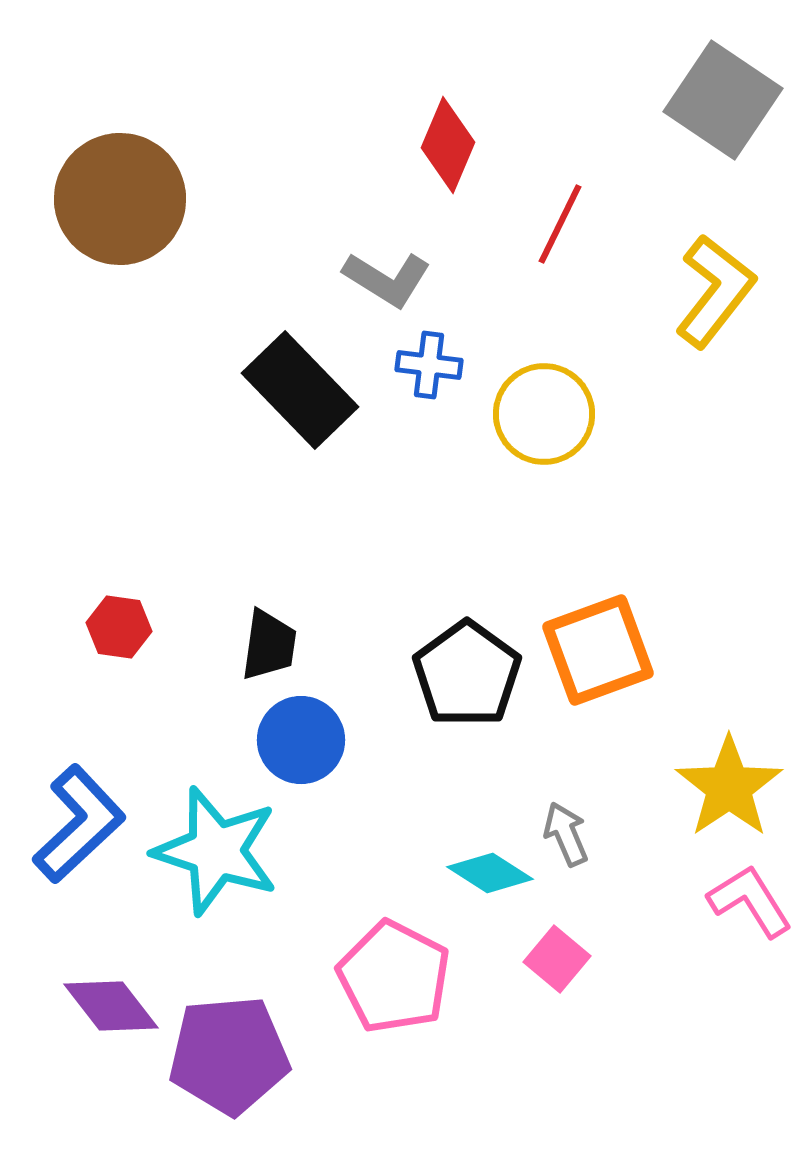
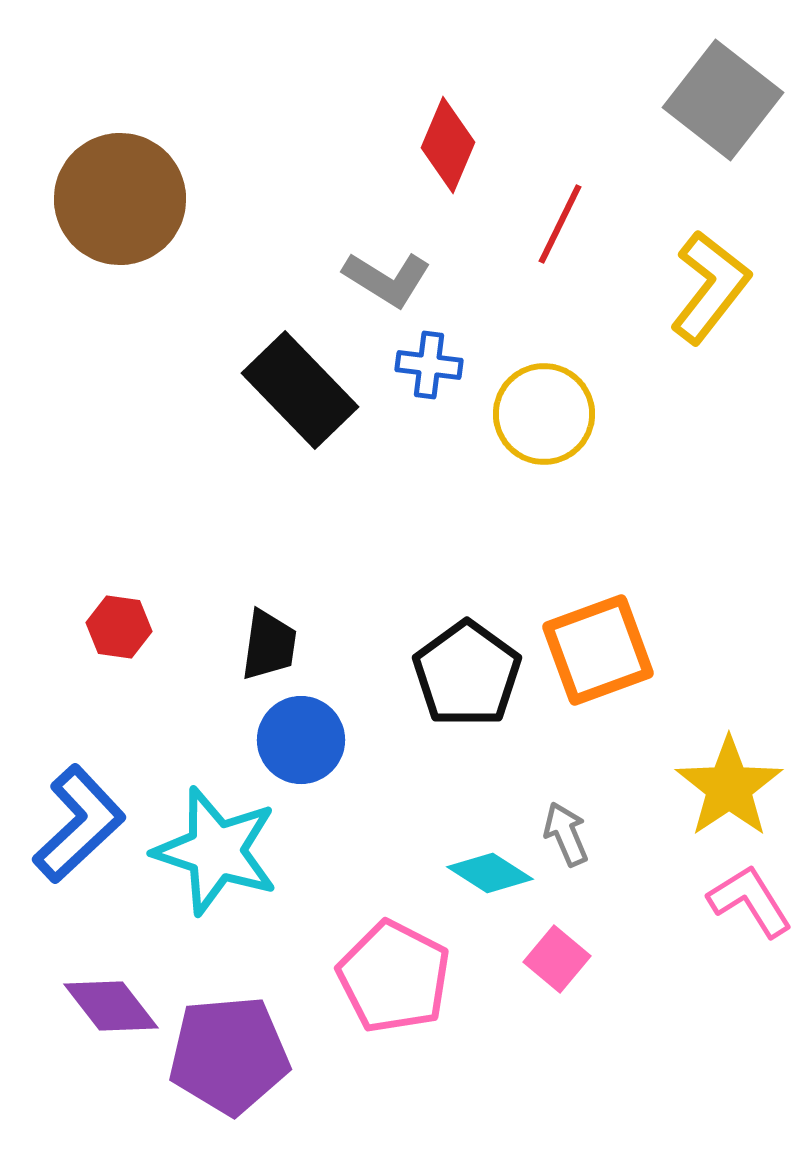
gray square: rotated 4 degrees clockwise
yellow L-shape: moved 5 px left, 4 px up
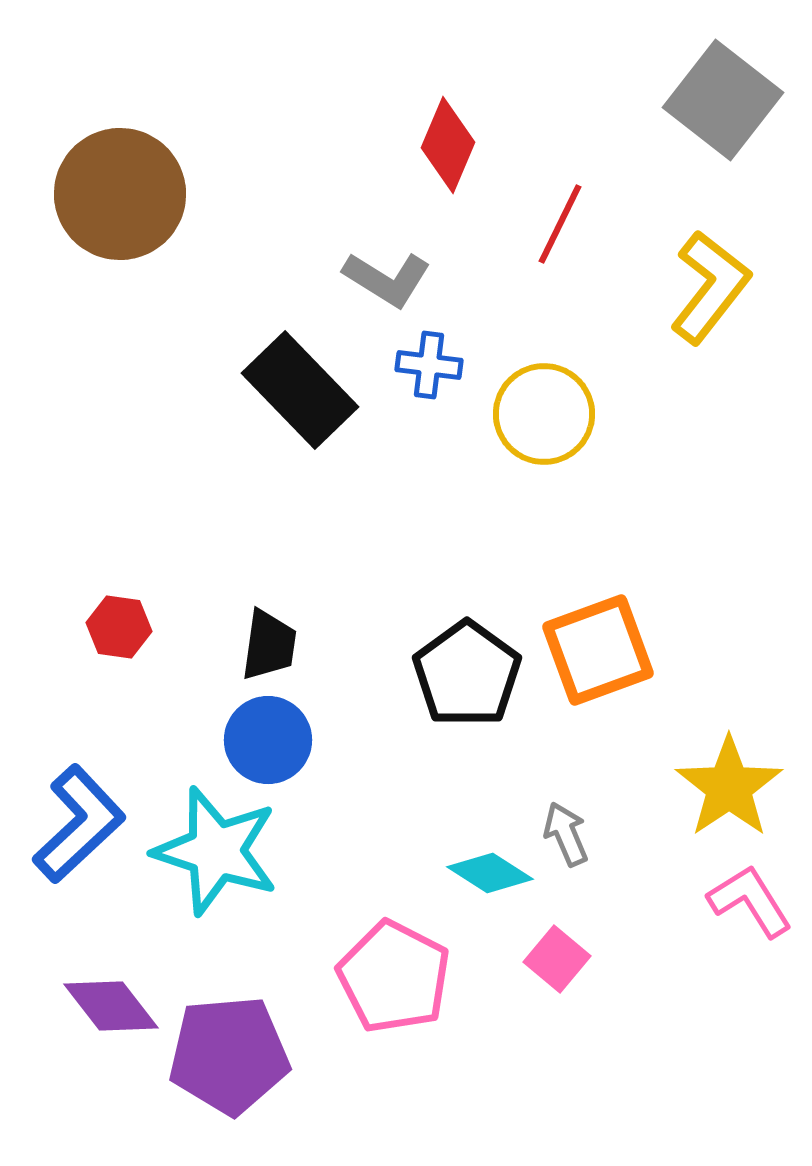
brown circle: moved 5 px up
blue circle: moved 33 px left
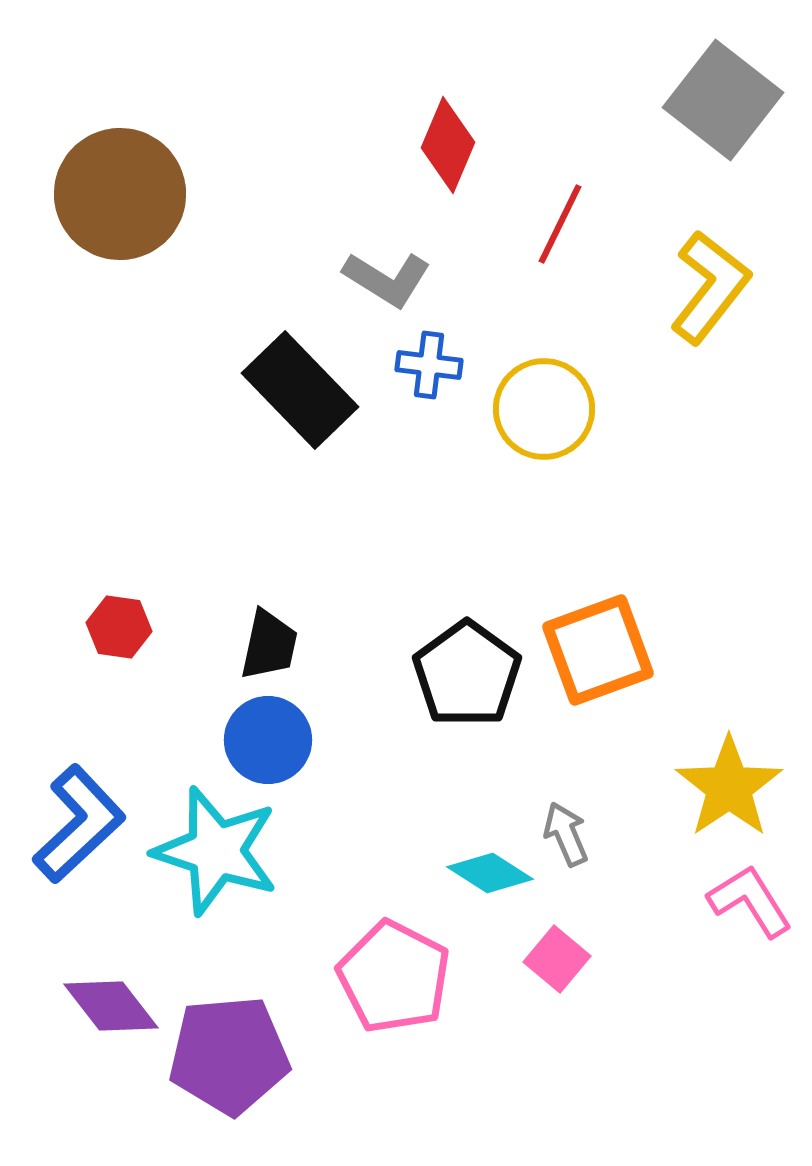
yellow circle: moved 5 px up
black trapezoid: rotated 4 degrees clockwise
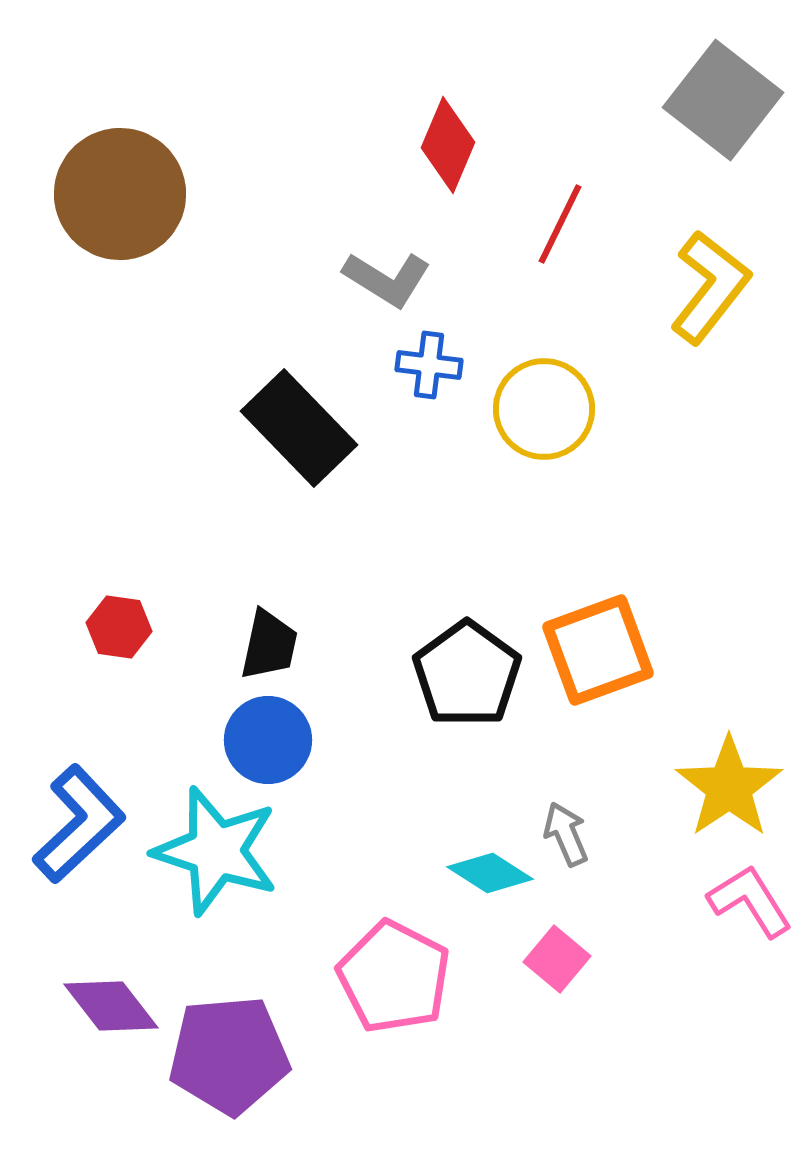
black rectangle: moved 1 px left, 38 px down
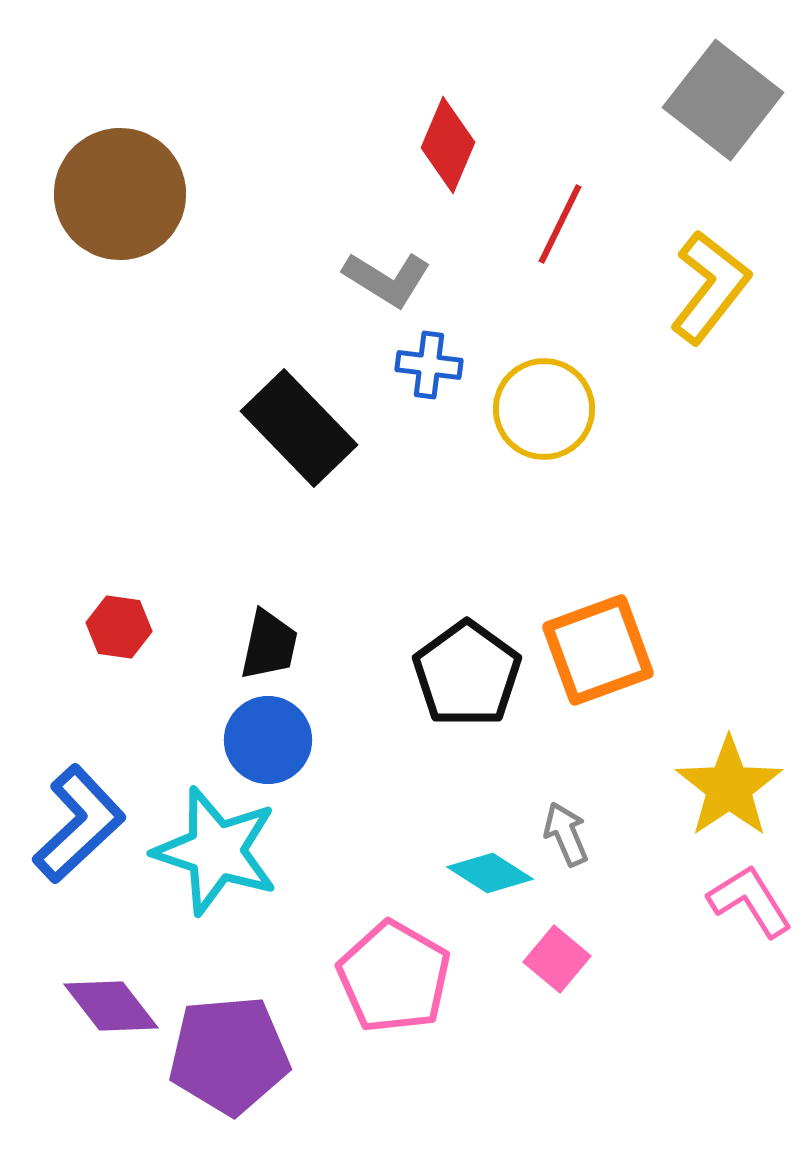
pink pentagon: rotated 3 degrees clockwise
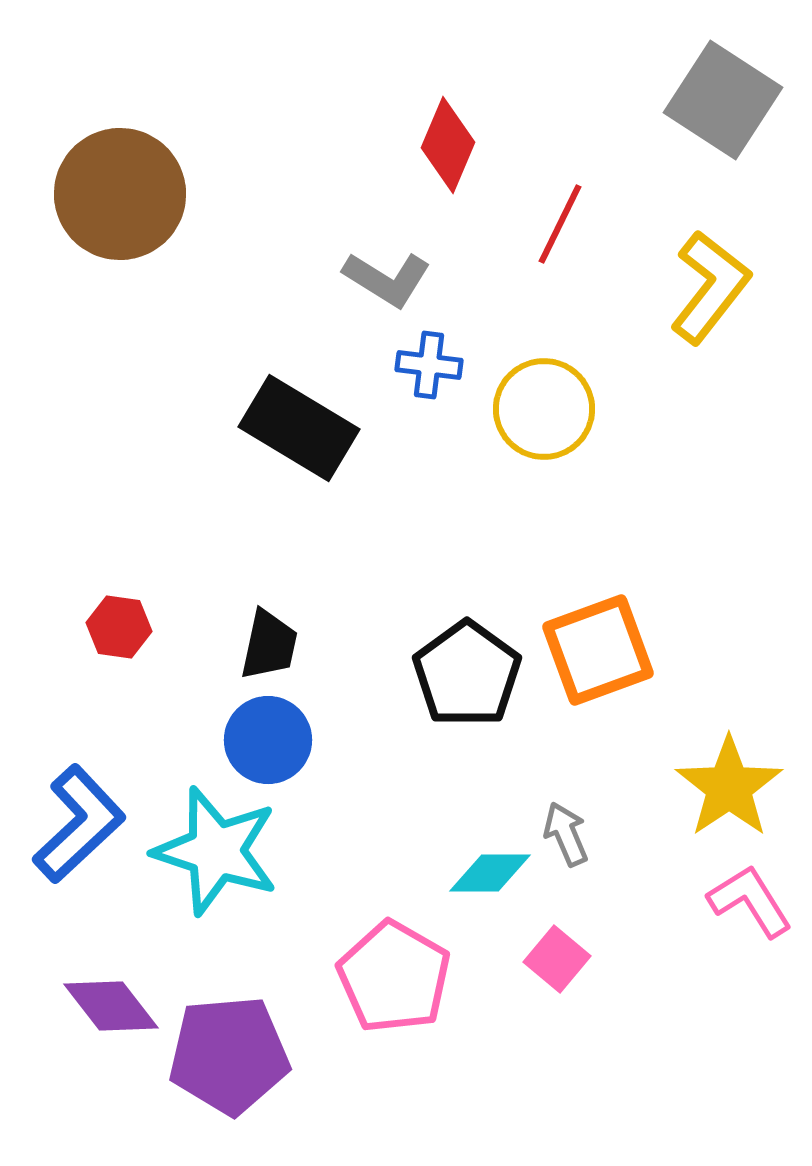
gray square: rotated 5 degrees counterclockwise
black rectangle: rotated 15 degrees counterclockwise
cyan diamond: rotated 32 degrees counterclockwise
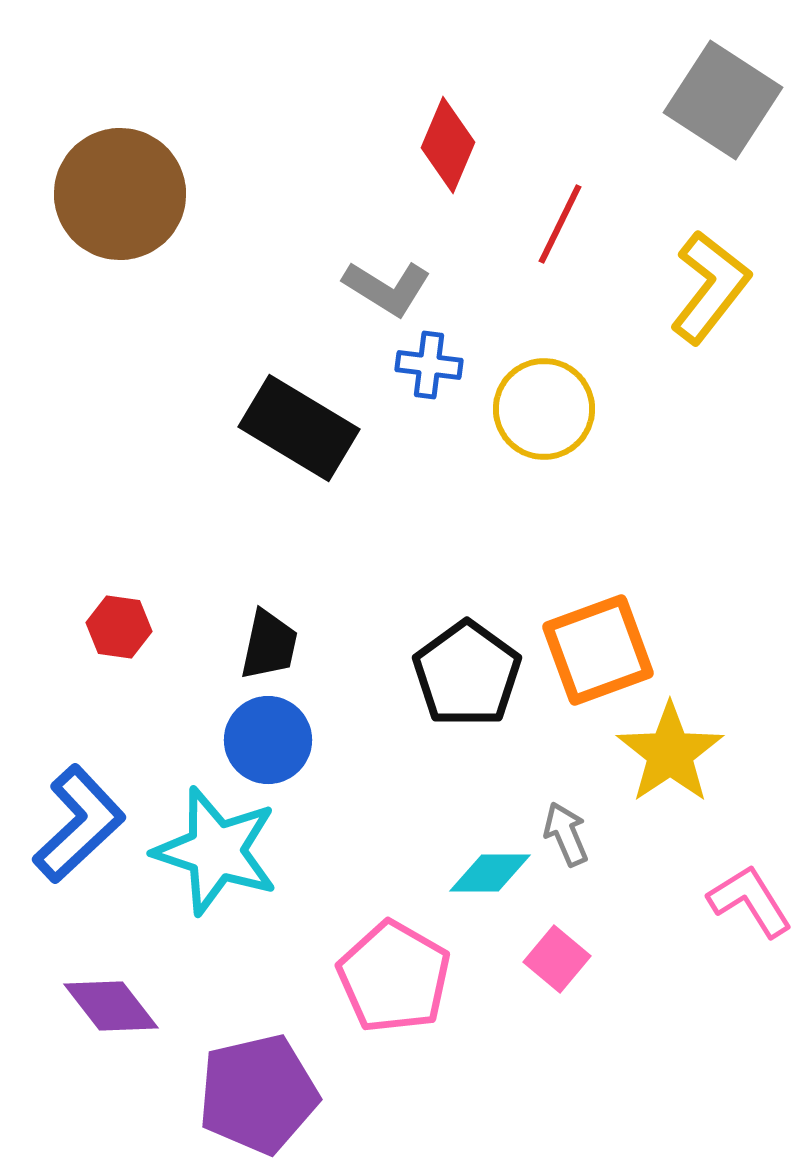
gray L-shape: moved 9 px down
yellow star: moved 59 px left, 34 px up
purple pentagon: moved 29 px right, 39 px down; rotated 8 degrees counterclockwise
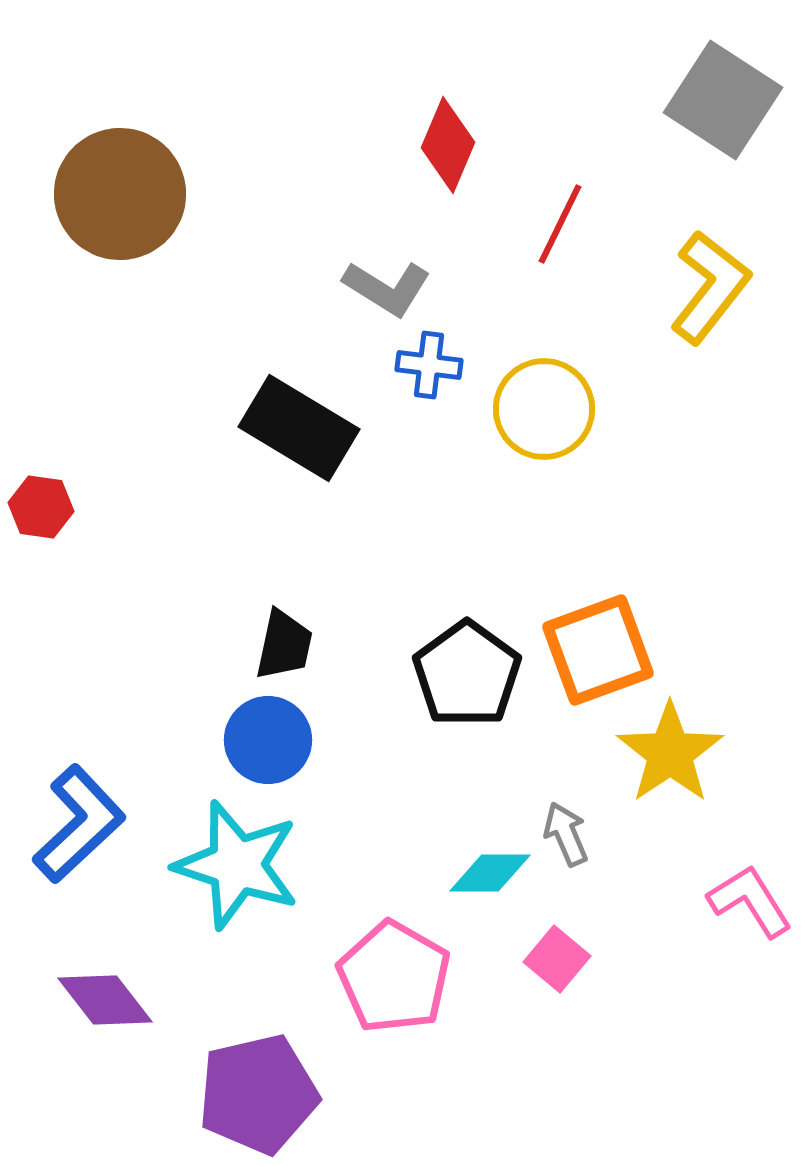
red hexagon: moved 78 px left, 120 px up
black trapezoid: moved 15 px right
cyan star: moved 21 px right, 14 px down
purple diamond: moved 6 px left, 6 px up
